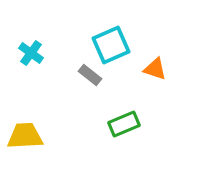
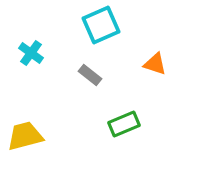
cyan square: moved 10 px left, 20 px up
orange triangle: moved 5 px up
yellow trapezoid: rotated 12 degrees counterclockwise
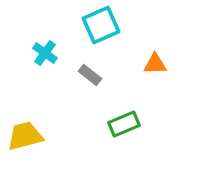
cyan cross: moved 14 px right
orange triangle: rotated 20 degrees counterclockwise
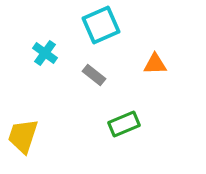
gray rectangle: moved 4 px right
yellow trapezoid: moved 2 px left; rotated 57 degrees counterclockwise
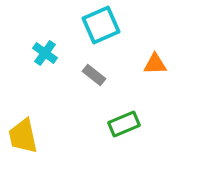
yellow trapezoid: rotated 30 degrees counterclockwise
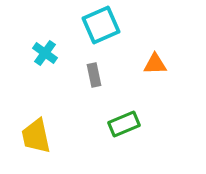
gray rectangle: rotated 40 degrees clockwise
yellow trapezoid: moved 13 px right
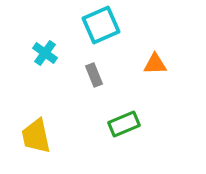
gray rectangle: rotated 10 degrees counterclockwise
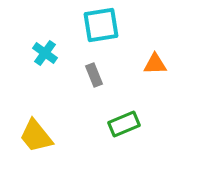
cyan square: rotated 15 degrees clockwise
yellow trapezoid: rotated 27 degrees counterclockwise
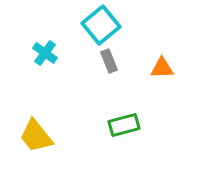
cyan square: rotated 30 degrees counterclockwise
orange triangle: moved 7 px right, 4 px down
gray rectangle: moved 15 px right, 14 px up
green rectangle: moved 1 px down; rotated 8 degrees clockwise
